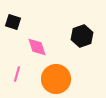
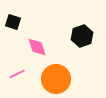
pink line: rotated 49 degrees clockwise
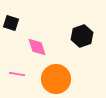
black square: moved 2 px left, 1 px down
pink line: rotated 35 degrees clockwise
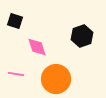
black square: moved 4 px right, 2 px up
pink line: moved 1 px left
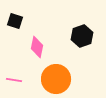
pink diamond: rotated 30 degrees clockwise
pink line: moved 2 px left, 6 px down
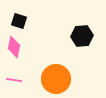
black square: moved 4 px right
black hexagon: rotated 15 degrees clockwise
pink diamond: moved 23 px left
